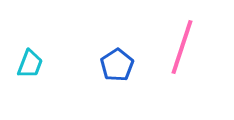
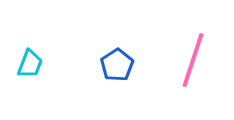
pink line: moved 11 px right, 13 px down
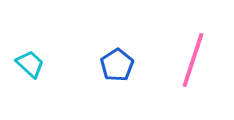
cyan trapezoid: rotated 68 degrees counterclockwise
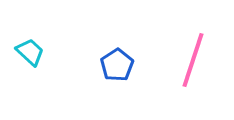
cyan trapezoid: moved 12 px up
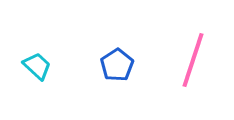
cyan trapezoid: moved 7 px right, 14 px down
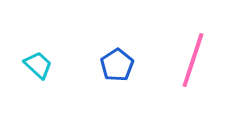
cyan trapezoid: moved 1 px right, 1 px up
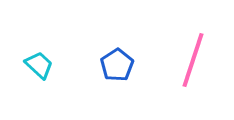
cyan trapezoid: moved 1 px right
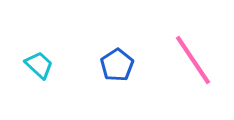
pink line: rotated 52 degrees counterclockwise
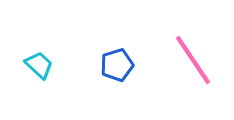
blue pentagon: rotated 16 degrees clockwise
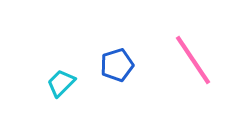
cyan trapezoid: moved 22 px right, 18 px down; rotated 88 degrees counterclockwise
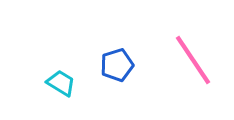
cyan trapezoid: rotated 76 degrees clockwise
